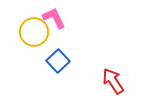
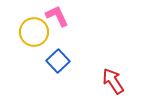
pink L-shape: moved 3 px right, 2 px up
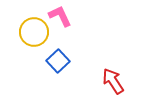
pink L-shape: moved 3 px right
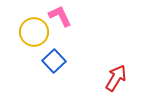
blue square: moved 4 px left
red arrow: moved 3 px right, 3 px up; rotated 64 degrees clockwise
